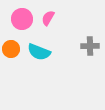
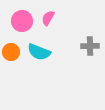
pink circle: moved 2 px down
orange circle: moved 3 px down
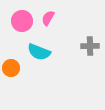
orange circle: moved 16 px down
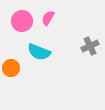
gray cross: rotated 24 degrees counterclockwise
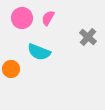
pink circle: moved 3 px up
gray cross: moved 2 px left, 9 px up; rotated 24 degrees counterclockwise
orange circle: moved 1 px down
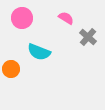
pink semicircle: moved 18 px right; rotated 91 degrees clockwise
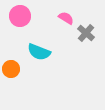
pink circle: moved 2 px left, 2 px up
gray cross: moved 2 px left, 4 px up
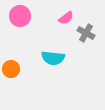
pink semicircle: rotated 112 degrees clockwise
gray cross: rotated 12 degrees counterclockwise
cyan semicircle: moved 14 px right, 6 px down; rotated 15 degrees counterclockwise
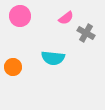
orange circle: moved 2 px right, 2 px up
